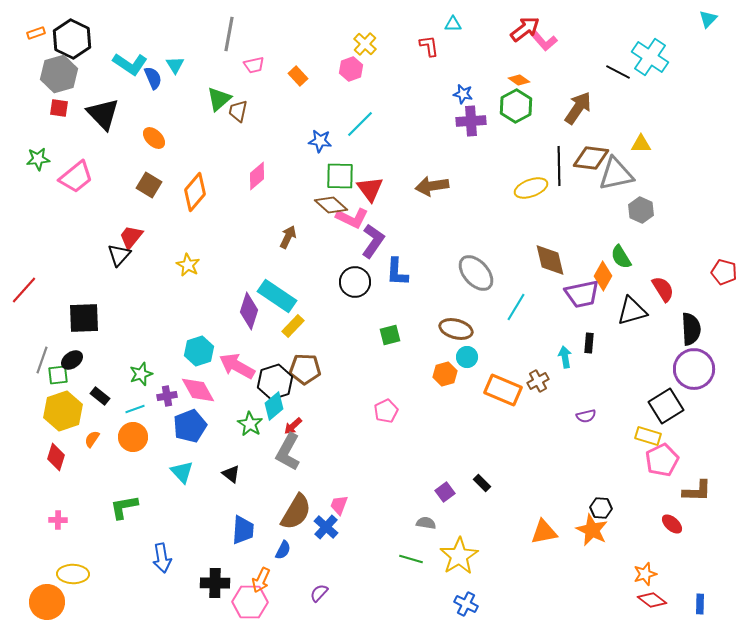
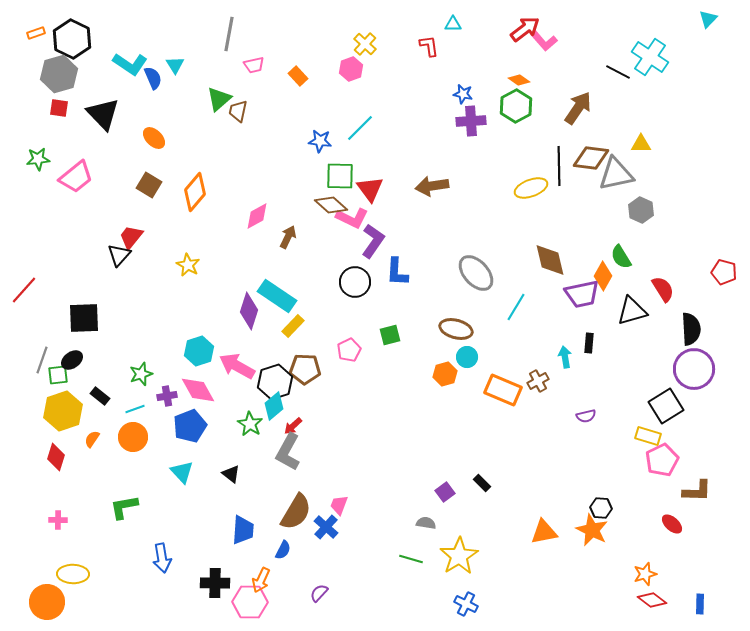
cyan line at (360, 124): moved 4 px down
pink diamond at (257, 176): moved 40 px down; rotated 12 degrees clockwise
pink pentagon at (386, 411): moved 37 px left, 61 px up
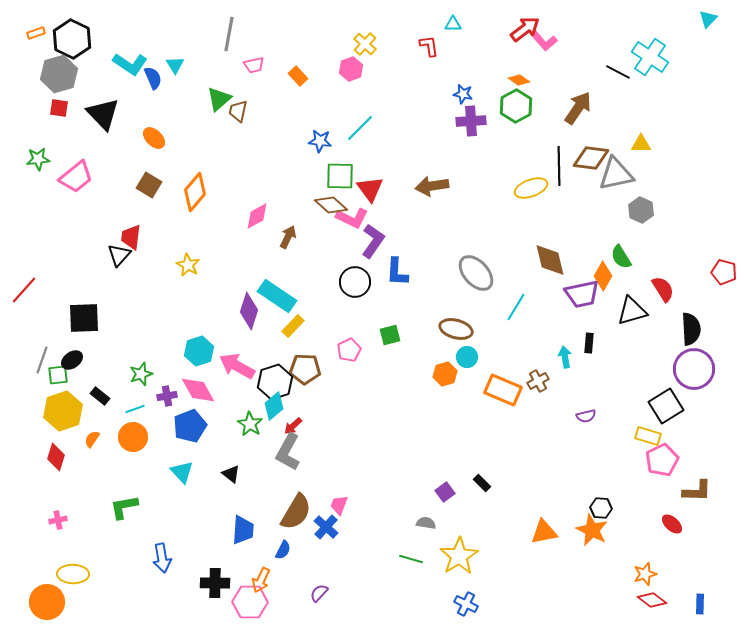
red trapezoid at (131, 237): rotated 32 degrees counterclockwise
pink cross at (58, 520): rotated 12 degrees counterclockwise
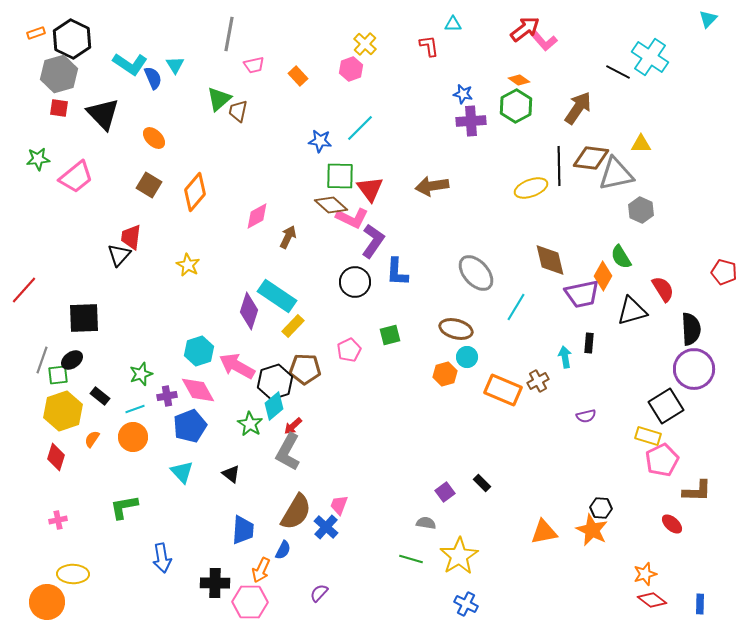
orange arrow at (261, 580): moved 10 px up
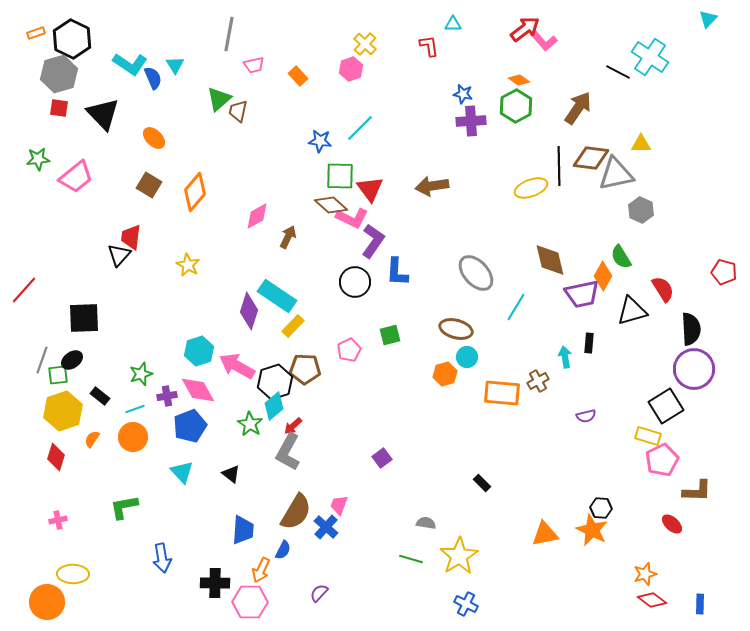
orange rectangle at (503, 390): moved 1 px left, 3 px down; rotated 18 degrees counterclockwise
purple square at (445, 492): moved 63 px left, 34 px up
orange triangle at (544, 532): moved 1 px right, 2 px down
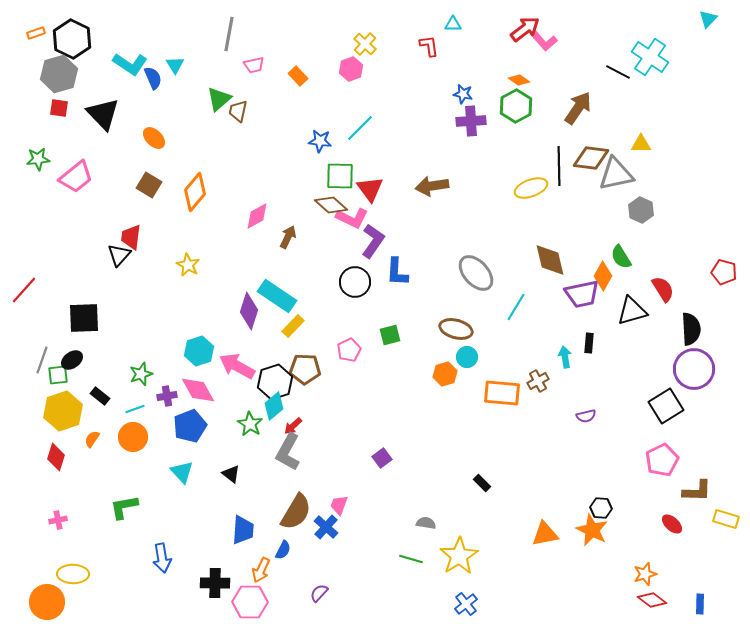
yellow rectangle at (648, 436): moved 78 px right, 83 px down
blue cross at (466, 604): rotated 25 degrees clockwise
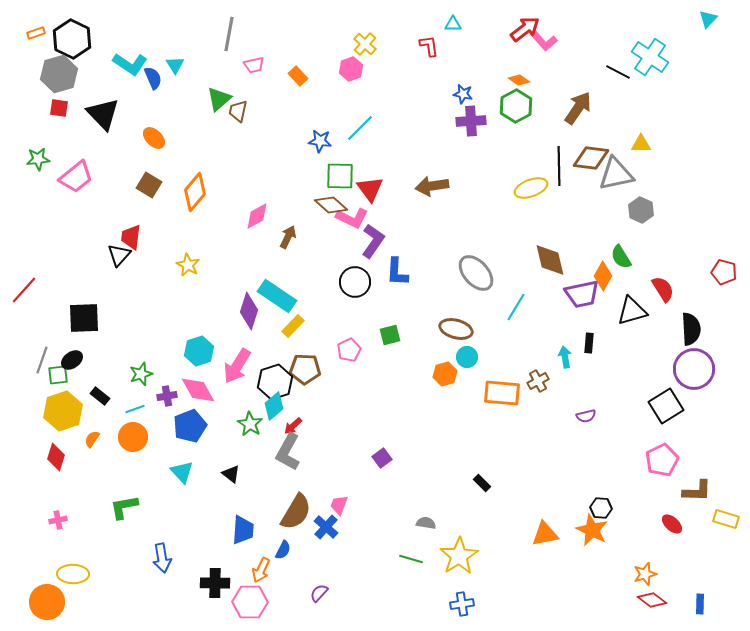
pink arrow at (237, 366): rotated 87 degrees counterclockwise
blue cross at (466, 604): moved 4 px left; rotated 30 degrees clockwise
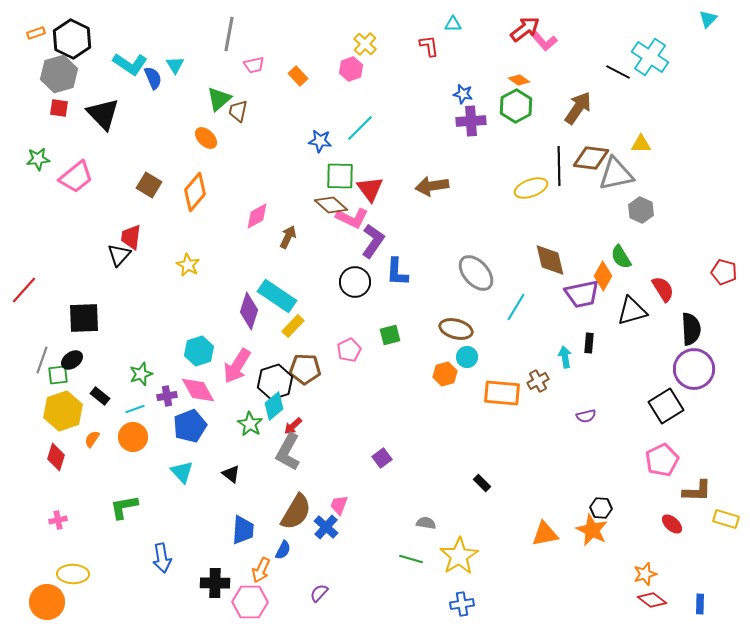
orange ellipse at (154, 138): moved 52 px right
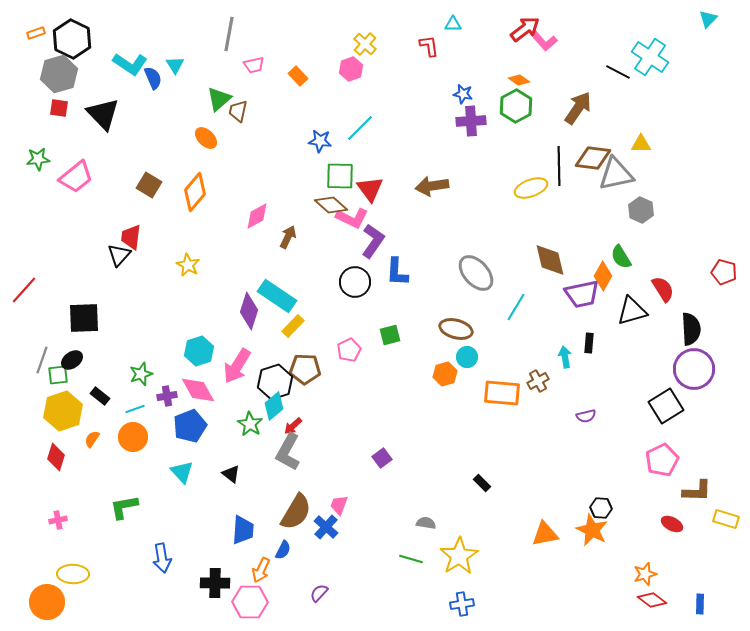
brown diamond at (591, 158): moved 2 px right
red ellipse at (672, 524): rotated 15 degrees counterclockwise
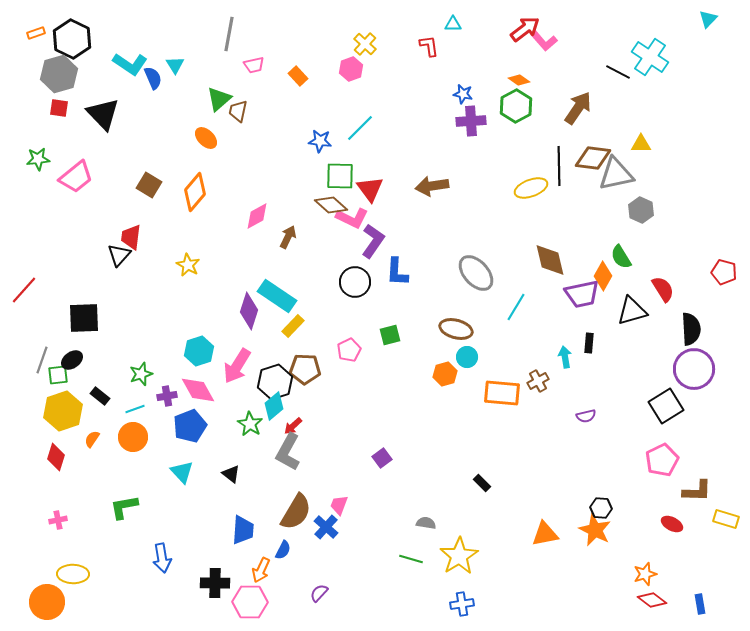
orange star at (592, 530): moved 3 px right
blue rectangle at (700, 604): rotated 12 degrees counterclockwise
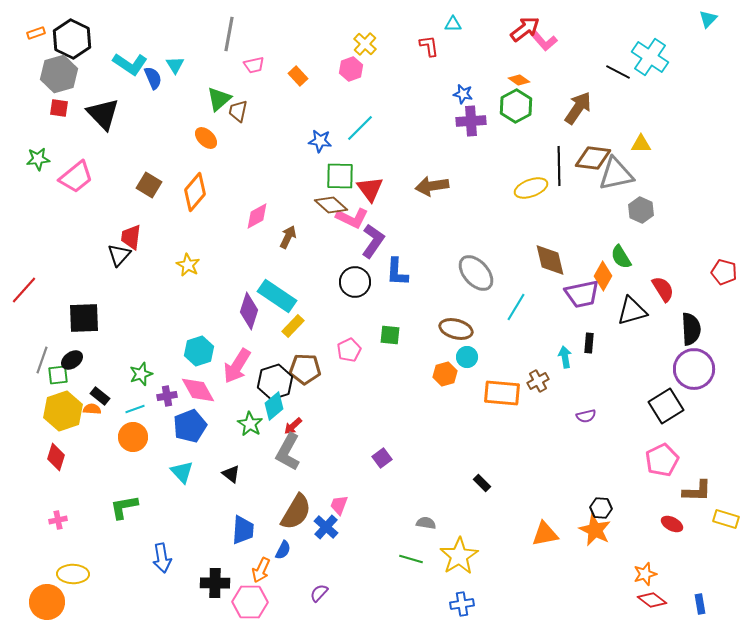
green square at (390, 335): rotated 20 degrees clockwise
orange semicircle at (92, 439): moved 30 px up; rotated 60 degrees clockwise
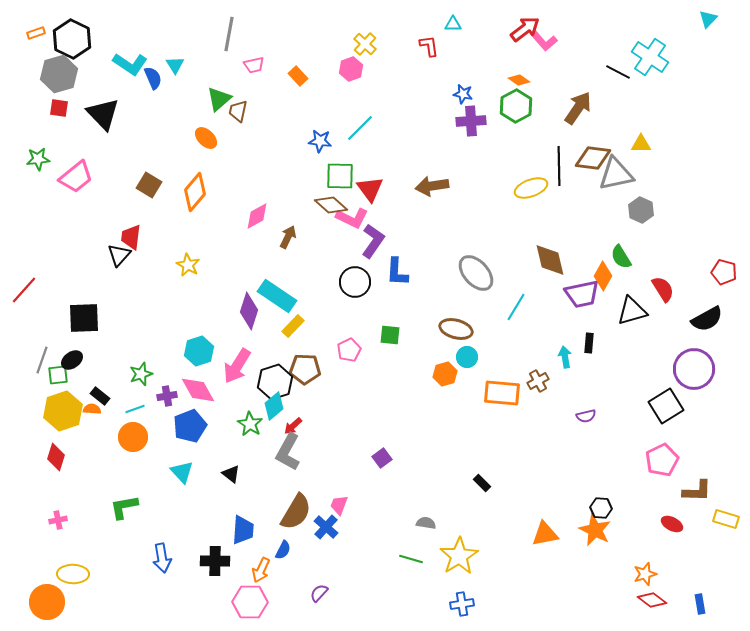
black semicircle at (691, 329): moved 16 px right, 10 px up; rotated 64 degrees clockwise
black cross at (215, 583): moved 22 px up
